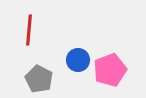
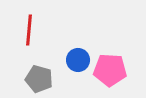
pink pentagon: rotated 24 degrees clockwise
gray pentagon: rotated 12 degrees counterclockwise
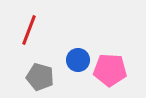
red line: rotated 16 degrees clockwise
gray pentagon: moved 1 px right, 2 px up
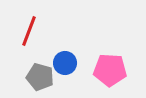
red line: moved 1 px down
blue circle: moved 13 px left, 3 px down
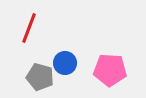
red line: moved 3 px up
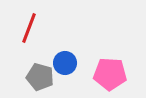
pink pentagon: moved 4 px down
